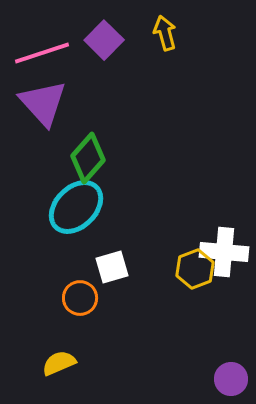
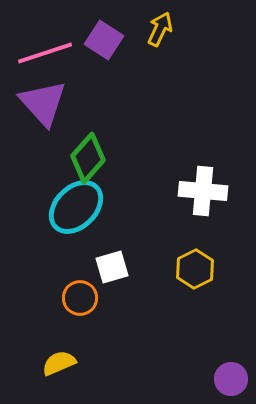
yellow arrow: moved 5 px left, 4 px up; rotated 40 degrees clockwise
purple square: rotated 12 degrees counterclockwise
pink line: moved 3 px right
white cross: moved 21 px left, 61 px up
yellow hexagon: rotated 6 degrees counterclockwise
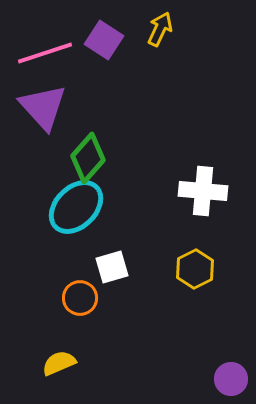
purple triangle: moved 4 px down
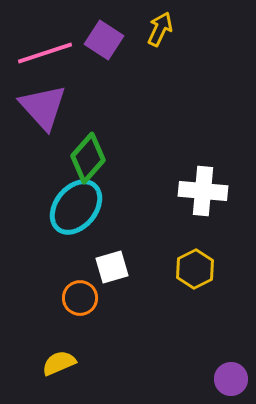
cyan ellipse: rotated 6 degrees counterclockwise
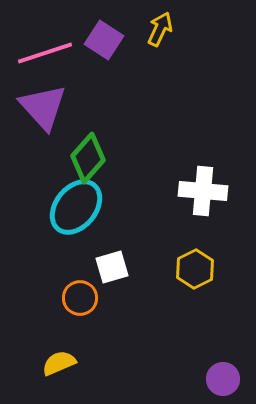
purple circle: moved 8 px left
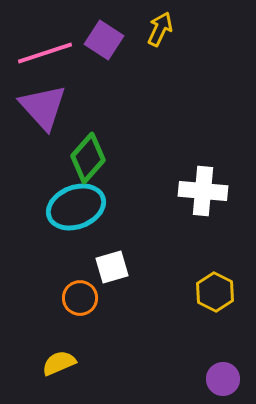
cyan ellipse: rotated 30 degrees clockwise
yellow hexagon: moved 20 px right, 23 px down; rotated 6 degrees counterclockwise
